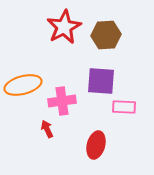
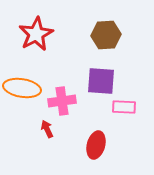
red star: moved 28 px left, 7 px down
orange ellipse: moved 1 px left, 3 px down; rotated 24 degrees clockwise
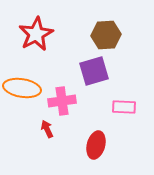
purple square: moved 7 px left, 10 px up; rotated 20 degrees counterclockwise
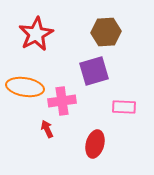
brown hexagon: moved 3 px up
orange ellipse: moved 3 px right, 1 px up
red ellipse: moved 1 px left, 1 px up
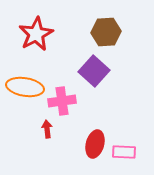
purple square: rotated 32 degrees counterclockwise
pink rectangle: moved 45 px down
red arrow: rotated 18 degrees clockwise
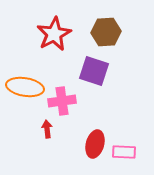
red star: moved 18 px right
purple square: rotated 24 degrees counterclockwise
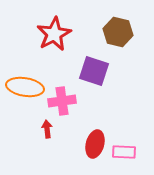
brown hexagon: moved 12 px right; rotated 16 degrees clockwise
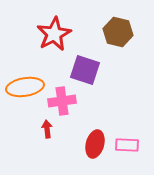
purple square: moved 9 px left, 1 px up
orange ellipse: rotated 18 degrees counterclockwise
pink rectangle: moved 3 px right, 7 px up
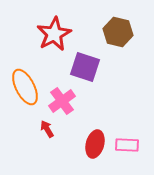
purple square: moved 3 px up
orange ellipse: rotated 72 degrees clockwise
pink cross: rotated 28 degrees counterclockwise
red arrow: rotated 24 degrees counterclockwise
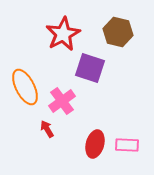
red star: moved 9 px right
purple square: moved 5 px right, 1 px down
